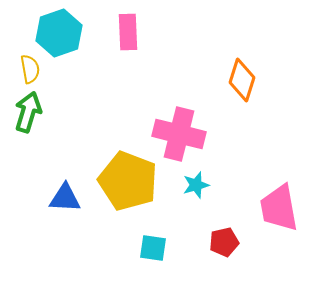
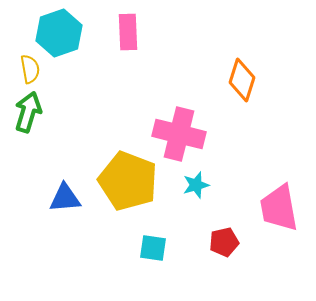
blue triangle: rotated 8 degrees counterclockwise
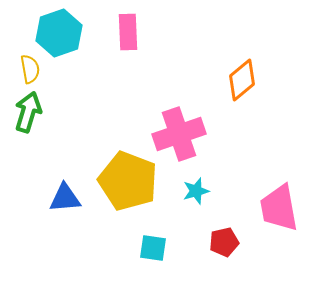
orange diamond: rotated 33 degrees clockwise
pink cross: rotated 33 degrees counterclockwise
cyan star: moved 6 px down
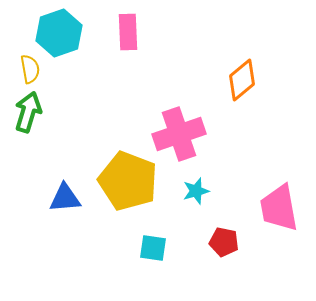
red pentagon: rotated 24 degrees clockwise
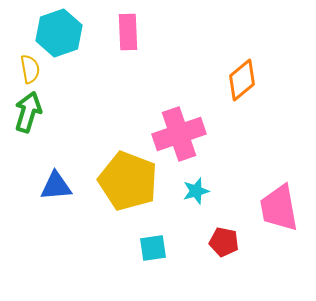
blue triangle: moved 9 px left, 12 px up
cyan square: rotated 16 degrees counterclockwise
